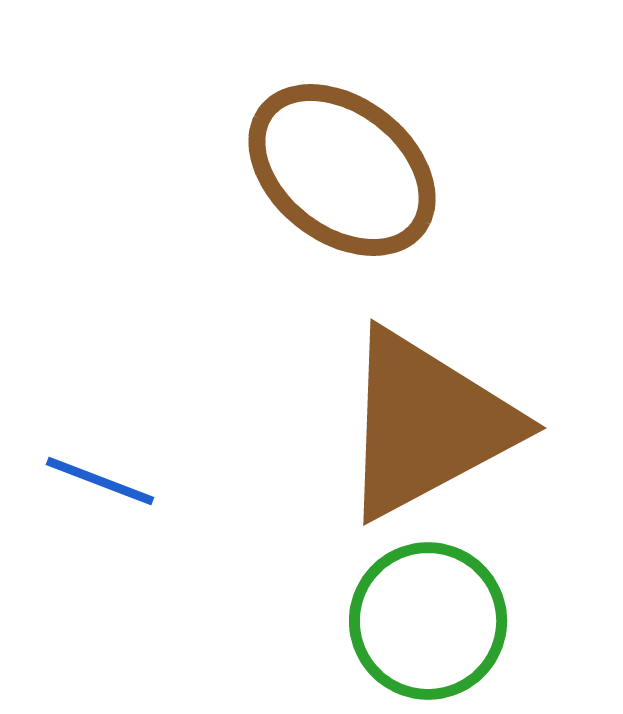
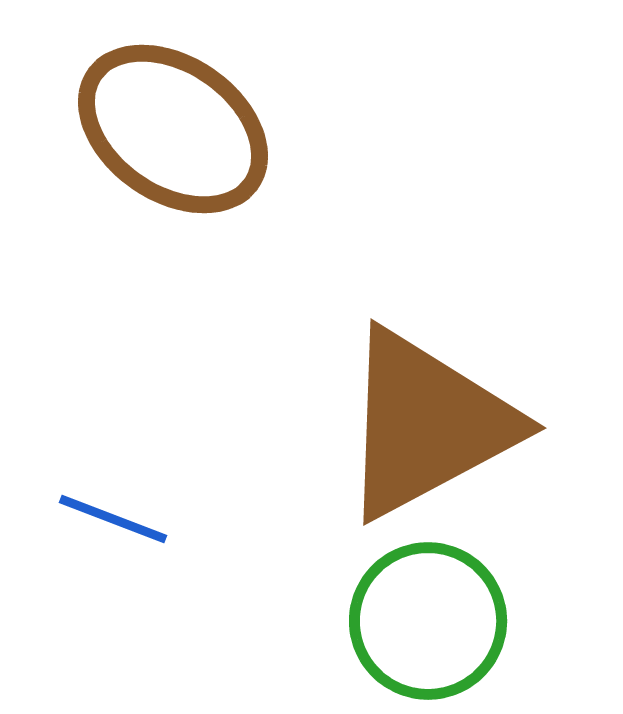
brown ellipse: moved 169 px left, 41 px up; rotated 3 degrees counterclockwise
blue line: moved 13 px right, 38 px down
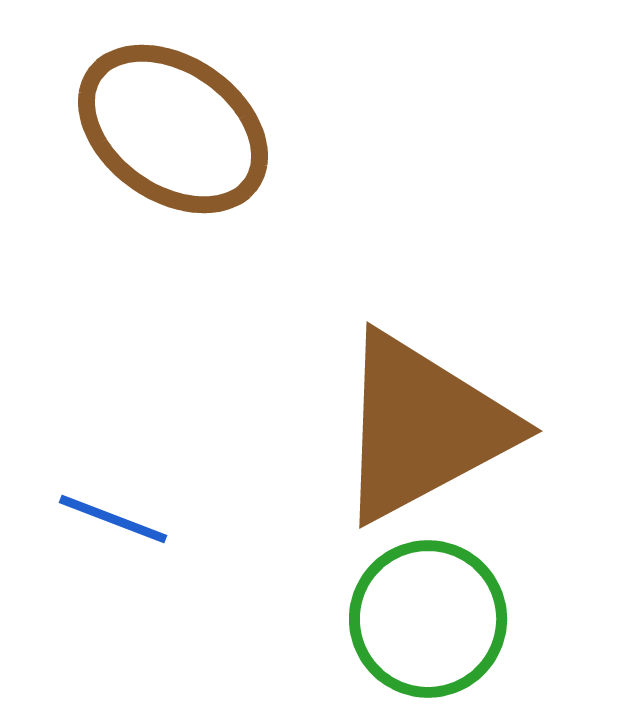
brown triangle: moved 4 px left, 3 px down
green circle: moved 2 px up
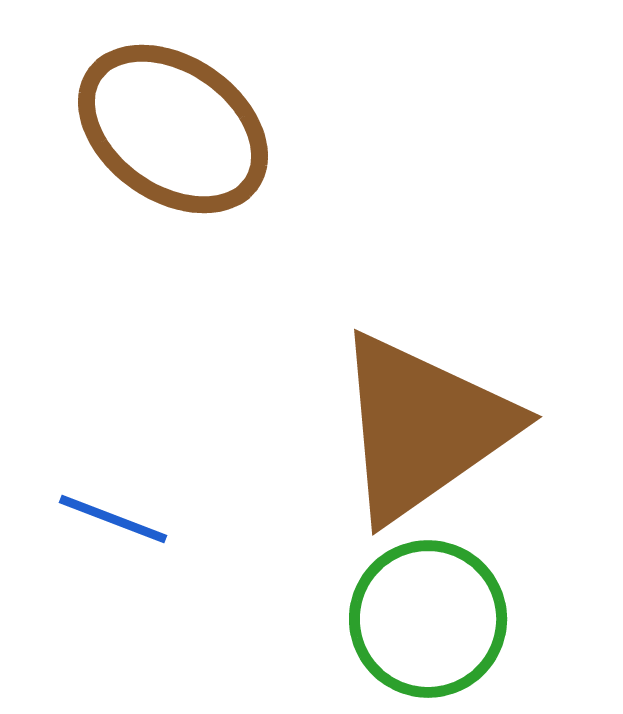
brown triangle: rotated 7 degrees counterclockwise
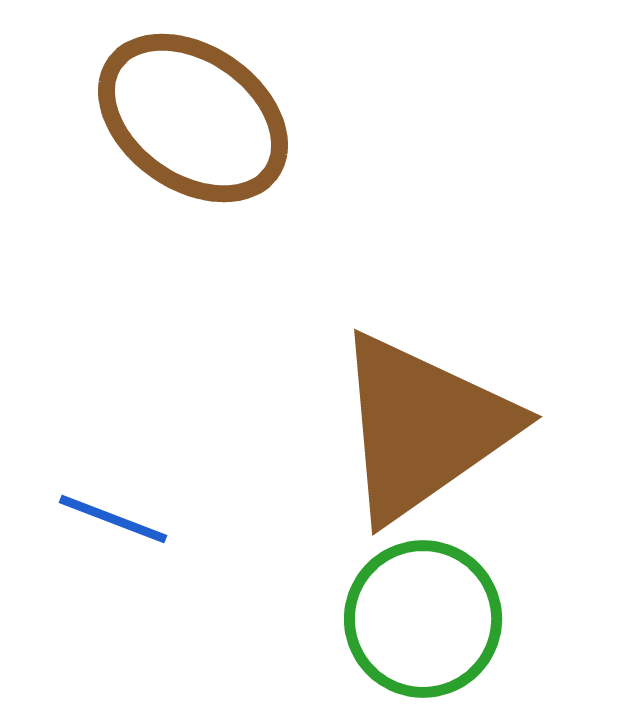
brown ellipse: moved 20 px right, 11 px up
green circle: moved 5 px left
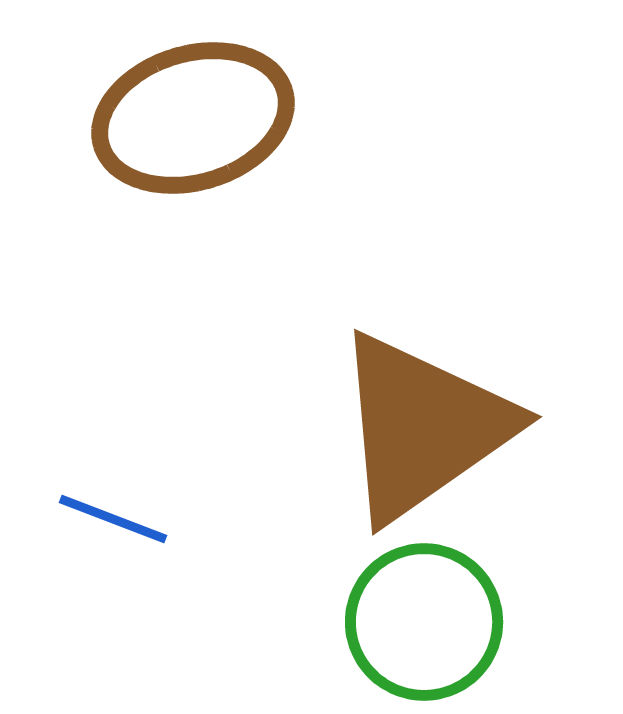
brown ellipse: rotated 52 degrees counterclockwise
green circle: moved 1 px right, 3 px down
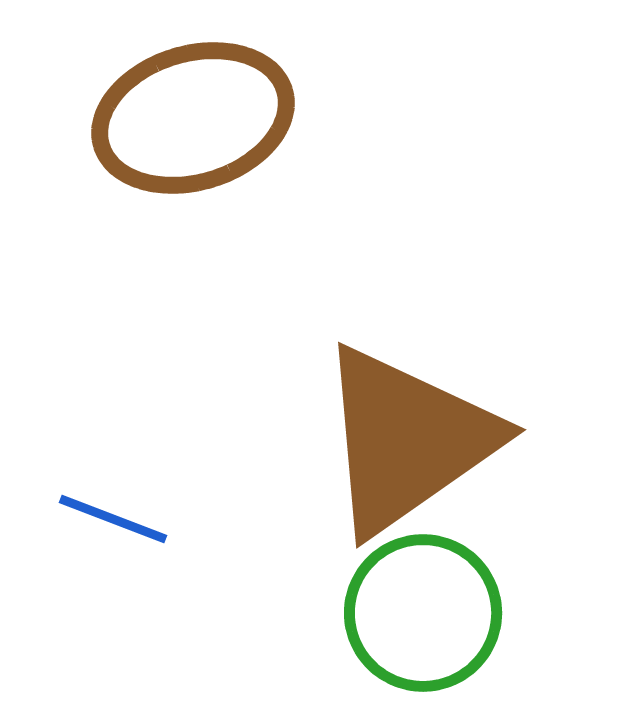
brown triangle: moved 16 px left, 13 px down
green circle: moved 1 px left, 9 px up
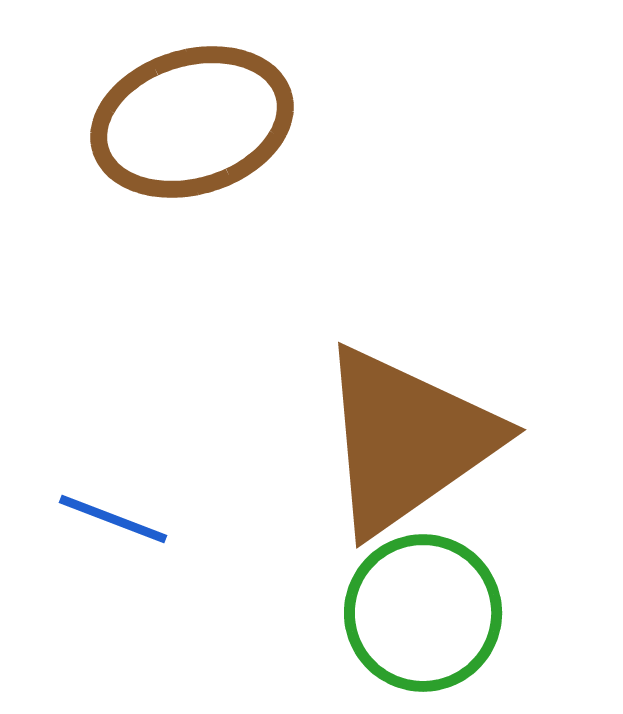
brown ellipse: moved 1 px left, 4 px down
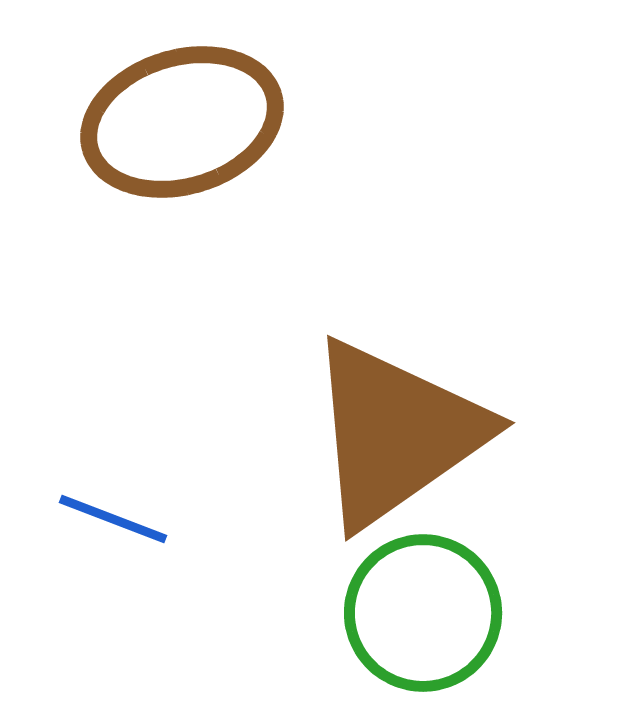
brown ellipse: moved 10 px left
brown triangle: moved 11 px left, 7 px up
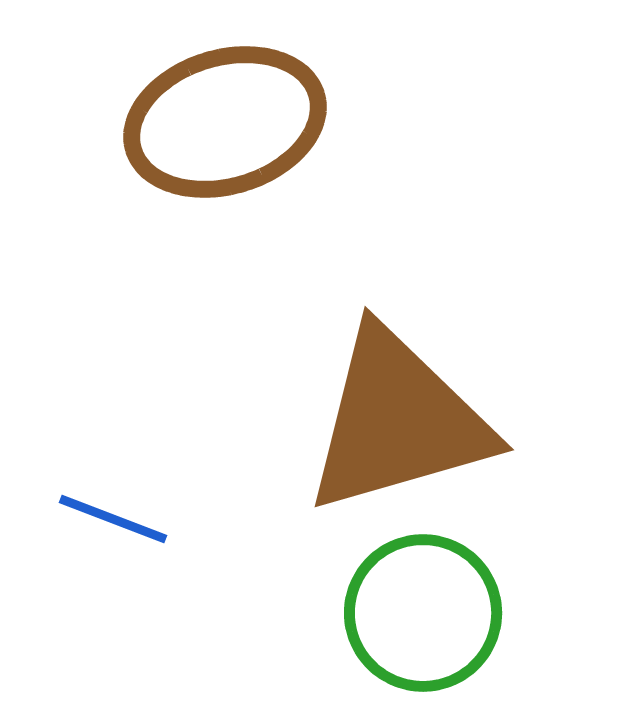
brown ellipse: moved 43 px right
brown triangle: moved 2 px right, 12 px up; rotated 19 degrees clockwise
